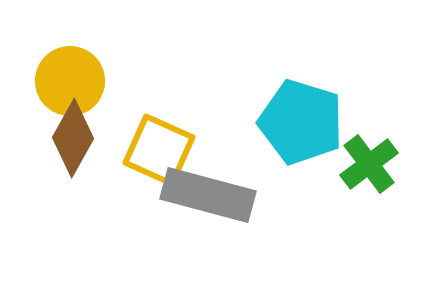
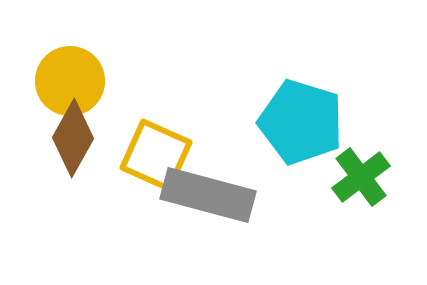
yellow square: moved 3 px left, 5 px down
green cross: moved 8 px left, 13 px down
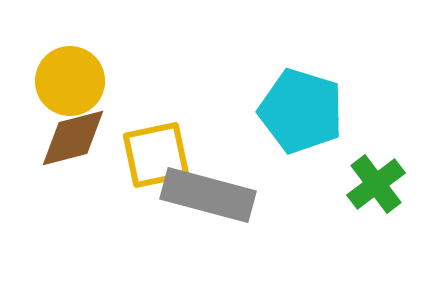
cyan pentagon: moved 11 px up
brown diamond: rotated 46 degrees clockwise
yellow square: rotated 36 degrees counterclockwise
green cross: moved 15 px right, 7 px down
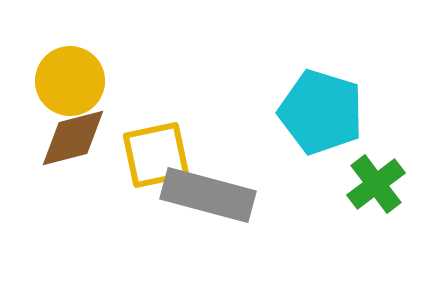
cyan pentagon: moved 20 px right, 1 px down
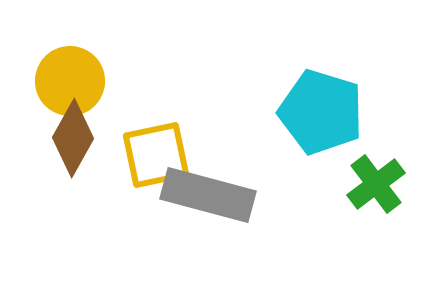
brown diamond: rotated 46 degrees counterclockwise
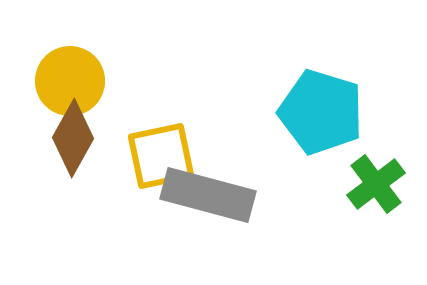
yellow square: moved 5 px right, 1 px down
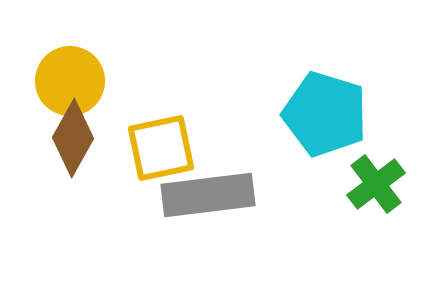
cyan pentagon: moved 4 px right, 2 px down
yellow square: moved 8 px up
gray rectangle: rotated 22 degrees counterclockwise
